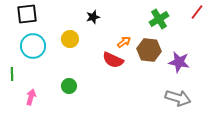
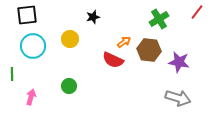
black square: moved 1 px down
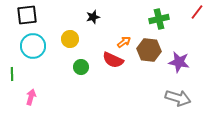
green cross: rotated 18 degrees clockwise
green circle: moved 12 px right, 19 px up
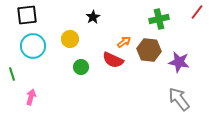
black star: rotated 16 degrees counterclockwise
green line: rotated 16 degrees counterclockwise
gray arrow: moved 1 px right, 1 px down; rotated 145 degrees counterclockwise
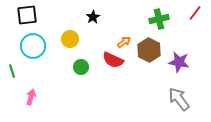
red line: moved 2 px left, 1 px down
brown hexagon: rotated 20 degrees clockwise
green line: moved 3 px up
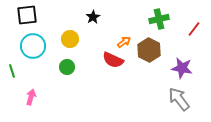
red line: moved 1 px left, 16 px down
purple star: moved 3 px right, 6 px down
green circle: moved 14 px left
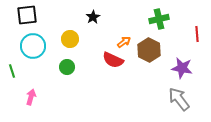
red line: moved 3 px right, 5 px down; rotated 42 degrees counterclockwise
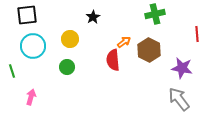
green cross: moved 4 px left, 5 px up
red semicircle: rotated 60 degrees clockwise
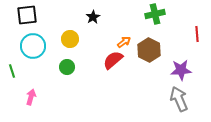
red semicircle: rotated 55 degrees clockwise
purple star: moved 1 px left, 2 px down; rotated 15 degrees counterclockwise
gray arrow: rotated 15 degrees clockwise
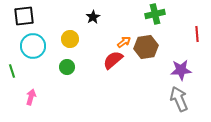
black square: moved 3 px left, 1 px down
brown hexagon: moved 3 px left, 3 px up; rotated 25 degrees clockwise
